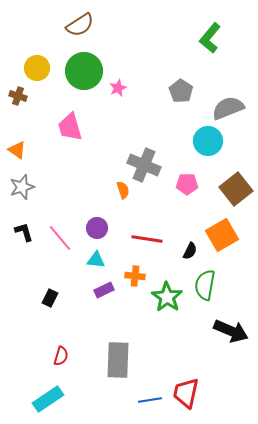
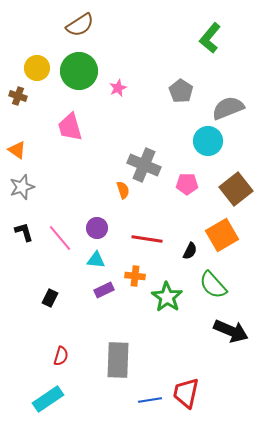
green circle: moved 5 px left
green semicircle: moved 8 px right; rotated 52 degrees counterclockwise
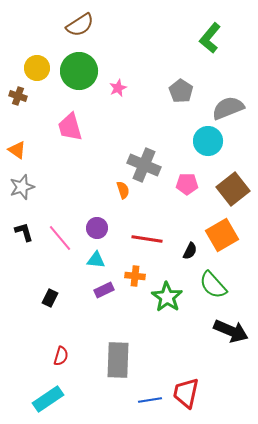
brown square: moved 3 px left
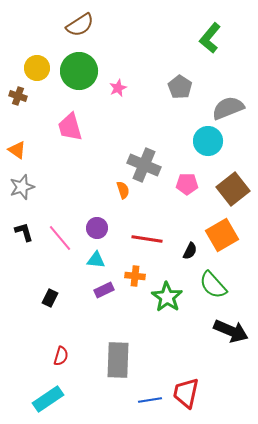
gray pentagon: moved 1 px left, 4 px up
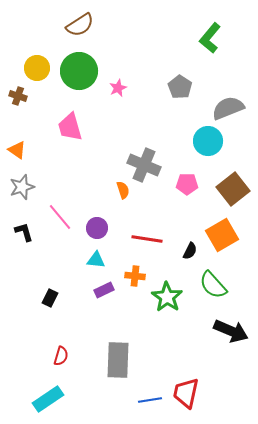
pink line: moved 21 px up
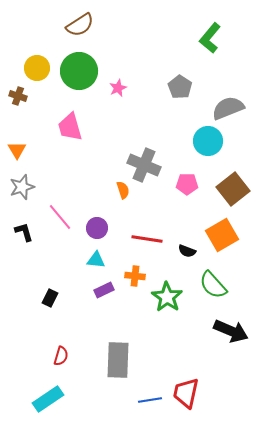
orange triangle: rotated 24 degrees clockwise
black semicircle: moved 3 px left; rotated 84 degrees clockwise
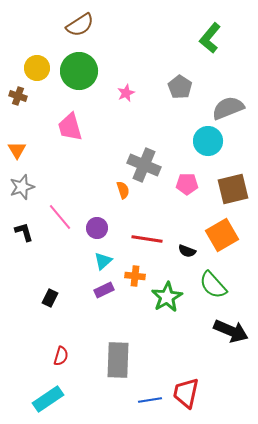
pink star: moved 8 px right, 5 px down
brown square: rotated 24 degrees clockwise
cyan triangle: moved 7 px right, 1 px down; rotated 48 degrees counterclockwise
green star: rotated 8 degrees clockwise
